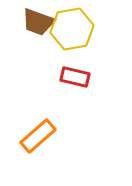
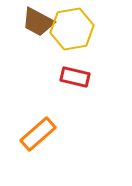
brown trapezoid: rotated 8 degrees clockwise
orange rectangle: moved 2 px up
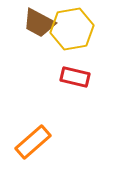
brown trapezoid: moved 1 px right, 1 px down
orange rectangle: moved 5 px left, 8 px down
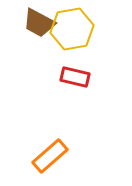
orange rectangle: moved 17 px right, 14 px down
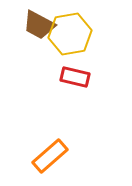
brown trapezoid: moved 2 px down
yellow hexagon: moved 2 px left, 5 px down
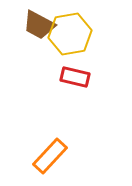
orange rectangle: rotated 6 degrees counterclockwise
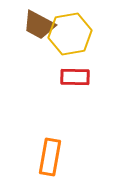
red rectangle: rotated 12 degrees counterclockwise
orange rectangle: moved 1 px down; rotated 33 degrees counterclockwise
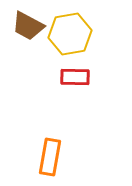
brown trapezoid: moved 11 px left, 1 px down
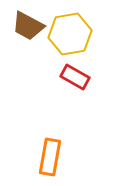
red rectangle: rotated 28 degrees clockwise
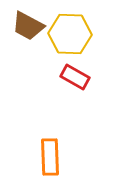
yellow hexagon: rotated 12 degrees clockwise
orange rectangle: rotated 12 degrees counterclockwise
